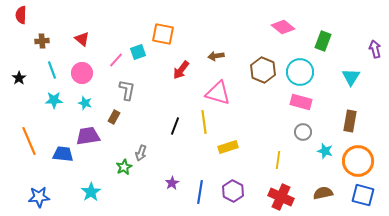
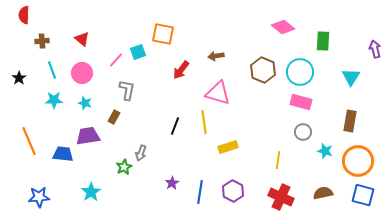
red semicircle at (21, 15): moved 3 px right
green rectangle at (323, 41): rotated 18 degrees counterclockwise
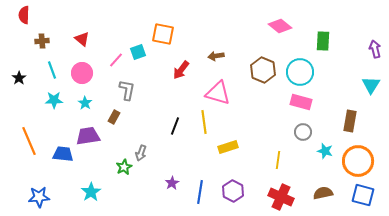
pink diamond at (283, 27): moved 3 px left, 1 px up
cyan triangle at (351, 77): moved 20 px right, 8 px down
cyan star at (85, 103): rotated 16 degrees clockwise
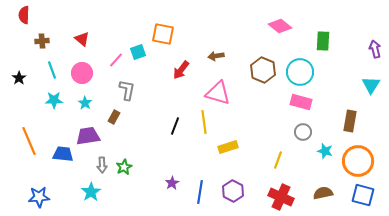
gray arrow at (141, 153): moved 39 px left, 12 px down; rotated 21 degrees counterclockwise
yellow line at (278, 160): rotated 12 degrees clockwise
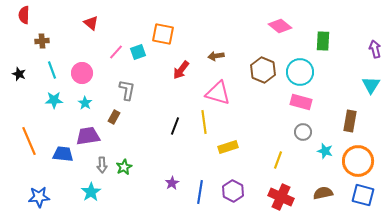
red triangle at (82, 39): moved 9 px right, 16 px up
pink line at (116, 60): moved 8 px up
black star at (19, 78): moved 4 px up; rotated 16 degrees counterclockwise
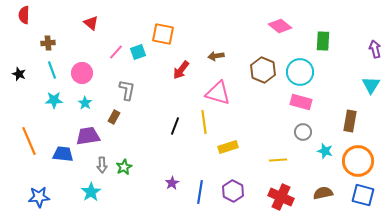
brown cross at (42, 41): moved 6 px right, 2 px down
yellow line at (278, 160): rotated 66 degrees clockwise
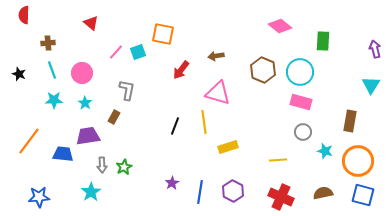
orange line at (29, 141): rotated 60 degrees clockwise
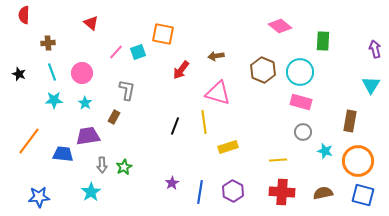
cyan line at (52, 70): moved 2 px down
red cross at (281, 197): moved 1 px right, 5 px up; rotated 20 degrees counterclockwise
